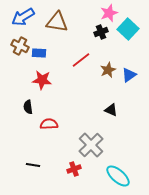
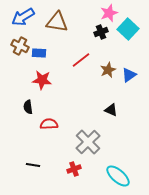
gray cross: moved 3 px left, 3 px up
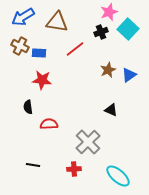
pink star: moved 1 px up
red line: moved 6 px left, 11 px up
red cross: rotated 16 degrees clockwise
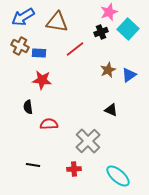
gray cross: moved 1 px up
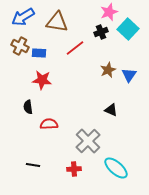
red line: moved 1 px up
blue triangle: rotated 21 degrees counterclockwise
cyan ellipse: moved 2 px left, 8 px up
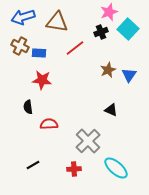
blue arrow: rotated 15 degrees clockwise
black line: rotated 40 degrees counterclockwise
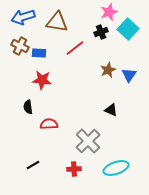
cyan ellipse: rotated 60 degrees counterclockwise
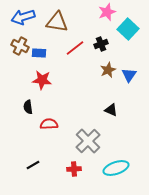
pink star: moved 2 px left
black cross: moved 12 px down
